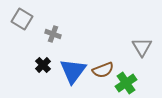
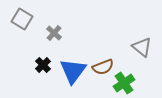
gray cross: moved 1 px right, 1 px up; rotated 21 degrees clockwise
gray triangle: rotated 20 degrees counterclockwise
brown semicircle: moved 3 px up
green cross: moved 2 px left
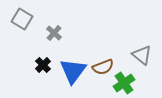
gray triangle: moved 8 px down
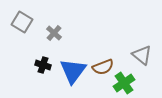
gray square: moved 3 px down
black cross: rotated 28 degrees counterclockwise
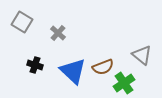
gray cross: moved 4 px right
black cross: moved 8 px left
blue triangle: rotated 24 degrees counterclockwise
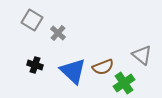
gray square: moved 10 px right, 2 px up
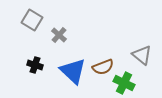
gray cross: moved 1 px right, 2 px down
green cross: rotated 30 degrees counterclockwise
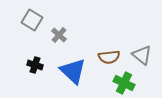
brown semicircle: moved 6 px right, 10 px up; rotated 15 degrees clockwise
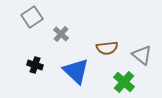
gray square: moved 3 px up; rotated 25 degrees clockwise
gray cross: moved 2 px right, 1 px up
brown semicircle: moved 2 px left, 9 px up
blue triangle: moved 3 px right
green cross: moved 1 px up; rotated 15 degrees clockwise
